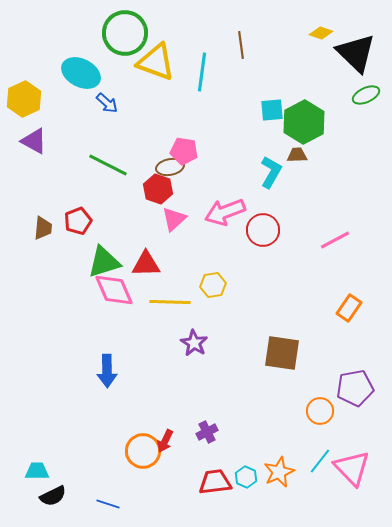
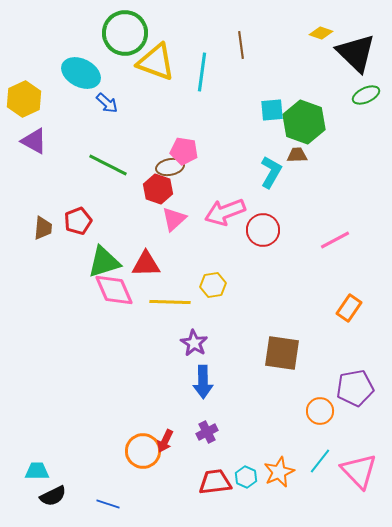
green hexagon at (304, 122): rotated 12 degrees counterclockwise
blue arrow at (107, 371): moved 96 px right, 11 px down
pink triangle at (352, 468): moved 7 px right, 3 px down
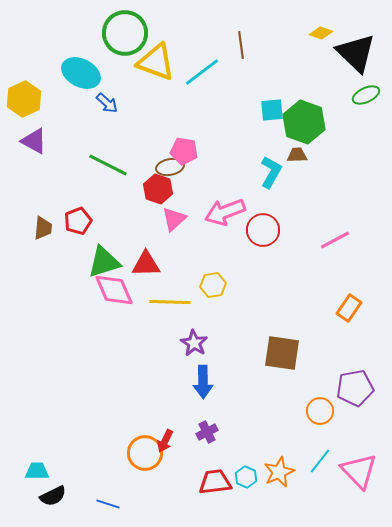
cyan line at (202, 72): rotated 45 degrees clockwise
orange circle at (143, 451): moved 2 px right, 2 px down
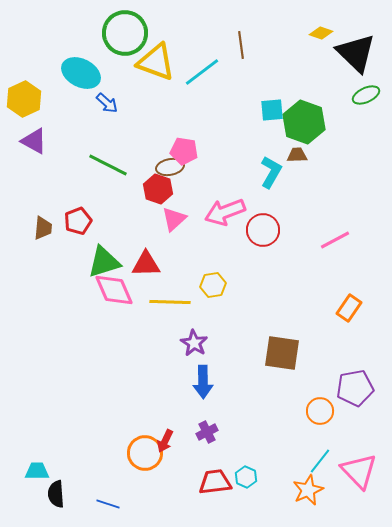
orange star at (279, 472): moved 29 px right, 18 px down
black semicircle at (53, 496): moved 3 px right, 2 px up; rotated 112 degrees clockwise
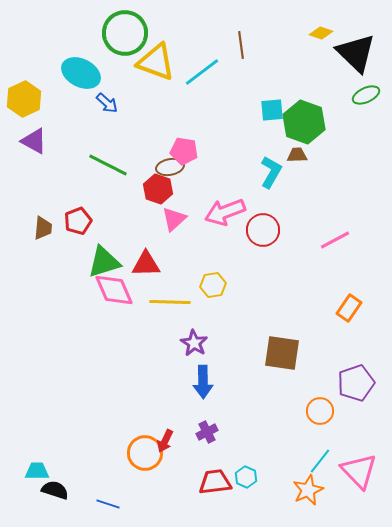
purple pentagon at (355, 388): moved 1 px right, 5 px up; rotated 9 degrees counterclockwise
black semicircle at (56, 494): moved 1 px left, 4 px up; rotated 112 degrees clockwise
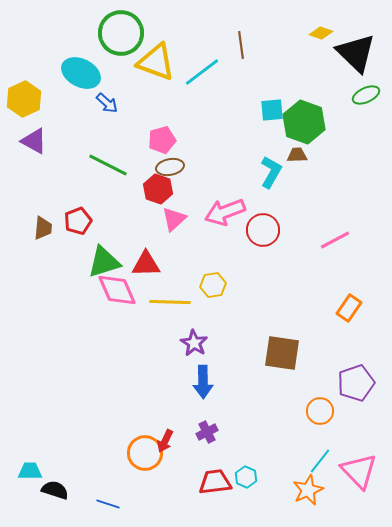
green circle at (125, 33): moved 4 px left
pink pentagon at (184, 151): moved 22 px left, 11 px up; rotated 24 degrees counterclockwise
pink diamond at (114, 290): moved 3 px right
cyan trapezoid at (37, 471): moved 7 px left
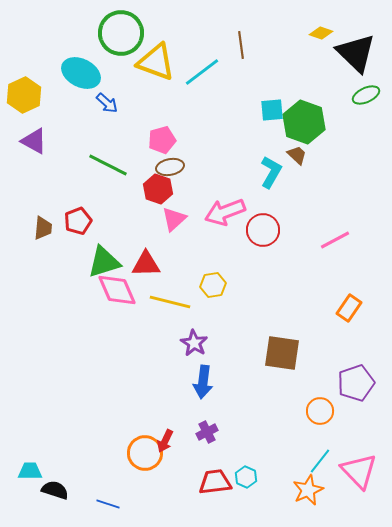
yellow hexagon at (24, 99): moved 4 px up
brown trapezoid at (297, 155): rotated 45 degrees clockwise
yellow line at (170, 302): rotated 12 degrees clockwise
blue arrow at (203, 382): rotated 8 degrees clockwise
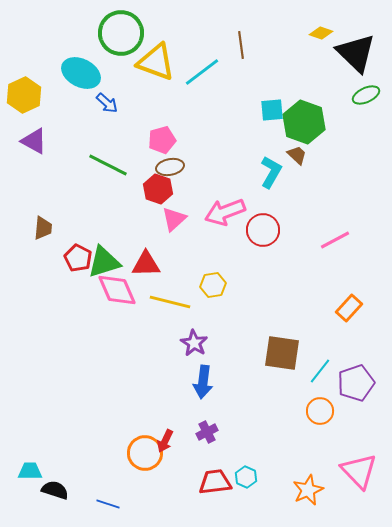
red pentagon at (78, 221): moved 37 px down; rotated 24 degrees counterclockwise
orange rectangle at (349, 308): rotated 8 degrees clockwise
cyan line at (320, 461): moved 90 px up
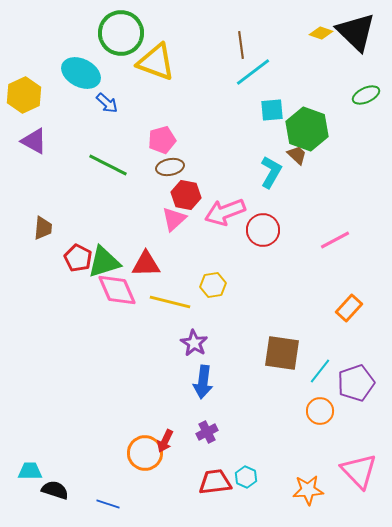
black triangle at (356, 53): moved 21 px up
cyan line at (202, 72): moved 51 px right
green hexagon at (304, 122): moved 3 px right, 7 px down
red hexagon at (158, 189): moved 28 px right, 6 px down; rotated 8 degrees counterclockwise
orange star at (308, 490): rotated 20 degrees clockwise
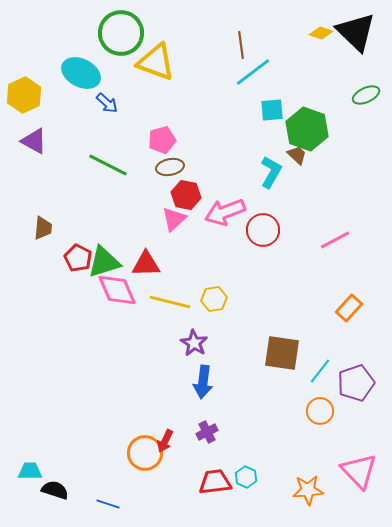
yellow hexagon at (213, 285): moved 1 px right, 14 px down
